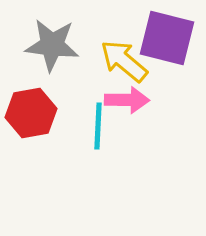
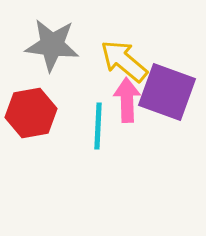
purple square: moved 54 px down; rotated 6 degrees clockwise
pink arrow: rotated 93 degrees counterclockwise
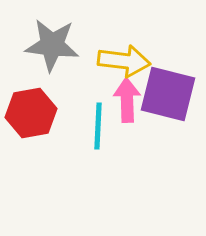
yellow arrow: rotated 147 degrees clockwise
purple square: moved 1 px right, 2 px down; rotated 6 degrees counterclockwise
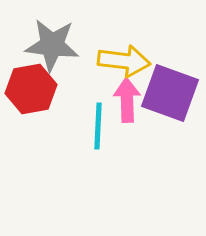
purple square: moved 2 px right, 1 px up; rotated 6 degrees clockwise
red hexagon: moved 24 px up
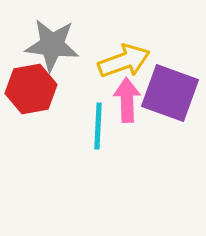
yellow arrow: rotated 27 degrees counterclockwise
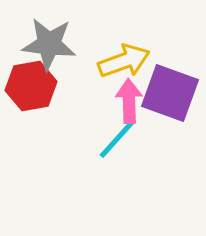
gray star: moved 3 px left, 1 px up
red hexagon: moved 3 px up
pink arrow: moved 2 px right, 1 px down
cyan line: moved 19 px right, 13 px down; rotated 39 degrees clockwise
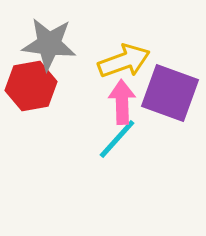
pink arrow: moved 7 px left, 1 px down
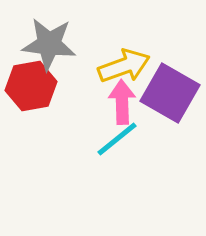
yellow arrow: moved 5 px down
purple square: rotated 10 degrees clockwise
cyan line: rotated 9 degrees clockwise
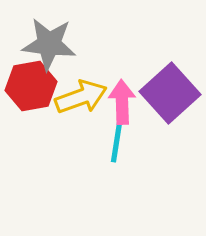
yellow arrow: moved 43 px left, 31 px down
purple square: rotated 18 degrees clockwise
cyan line: rotated 42 degrees counterclockwise
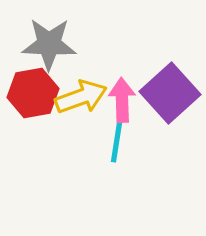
gray star: rotated 4 degrees counterclockwise
red hexagon: moved 2 px right, 7 px down
pink arrow: moved 2 px up
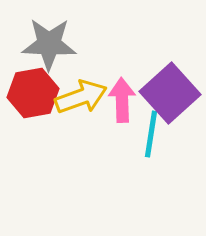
cyan line: moved 34 px right, 5 px up
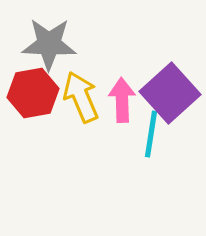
yellow arrow: rotated 93 degrees counterclockwise
